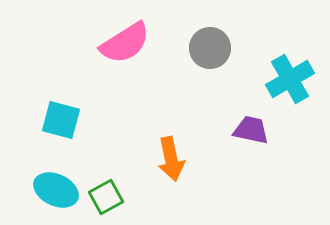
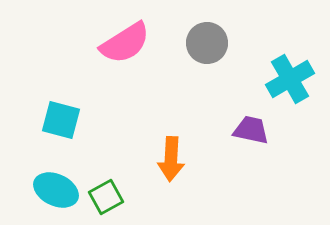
gray circle: moved 3 px left, 5 px up
orange arrow: rotated 15 degrees clockwise
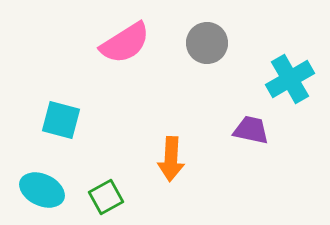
cyan ellipse: moved 14 px left
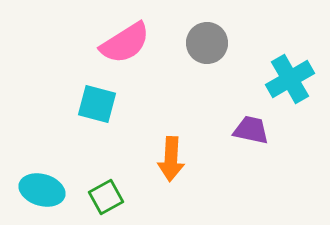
cyan square: moved 36 px right, 16 px up
cyan ellipse: rotated 9 degrees counterclockwise
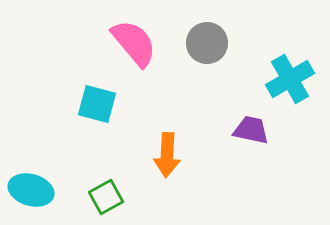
pink semicircle: moved 9 px right; rotated 98 degrees counterclockwise
orange arrow: moved 4 px left, 4 px up
cyan ellipse: moved 11 px left
